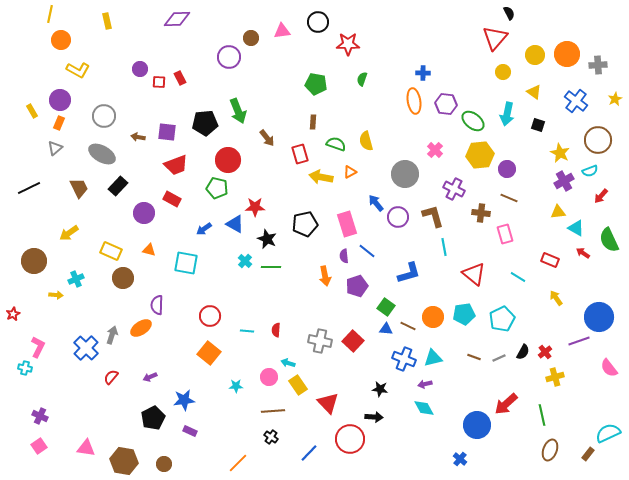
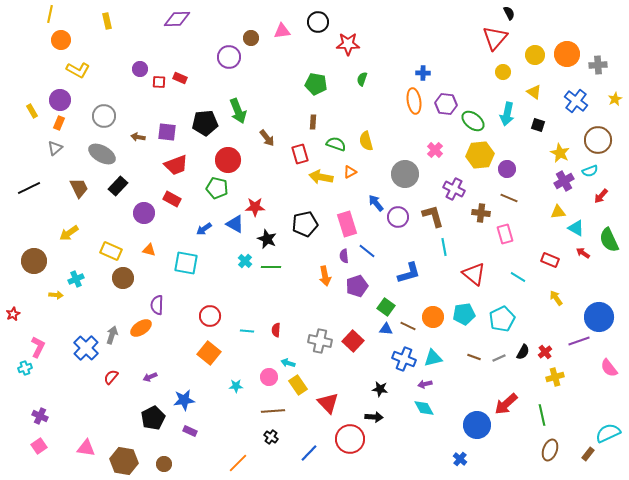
red rectangle at (180, 78): rotated 40 degrees counterclockwise
cyan cross at (25, 368): rotated 32 degrees counterclockwise
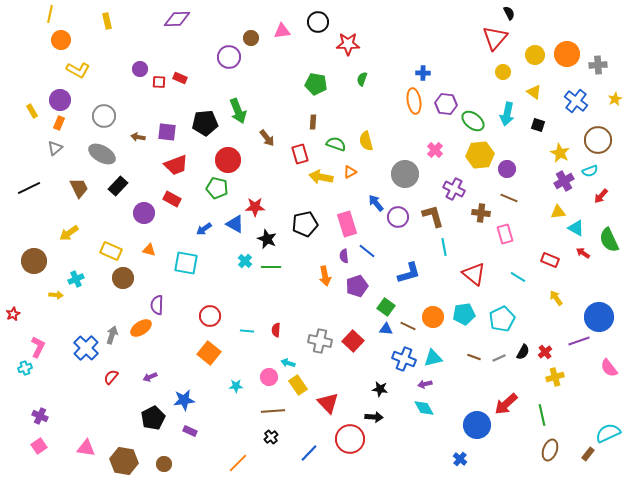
black cross at (271, 437): rotated 16 degrees clockwise
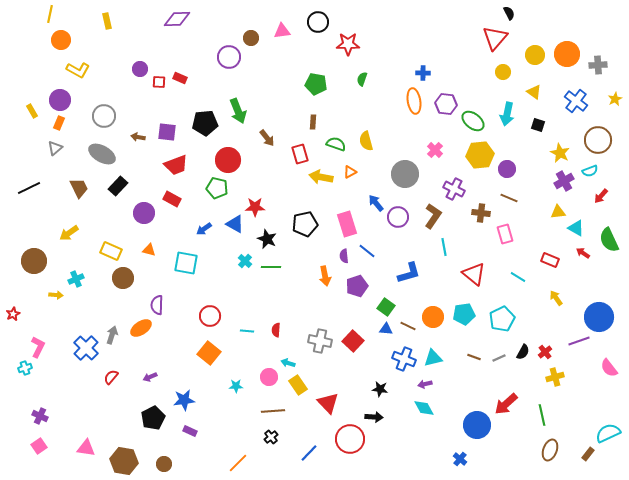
brown L-shape at (433, 216): rotated 50 degrees clockwise
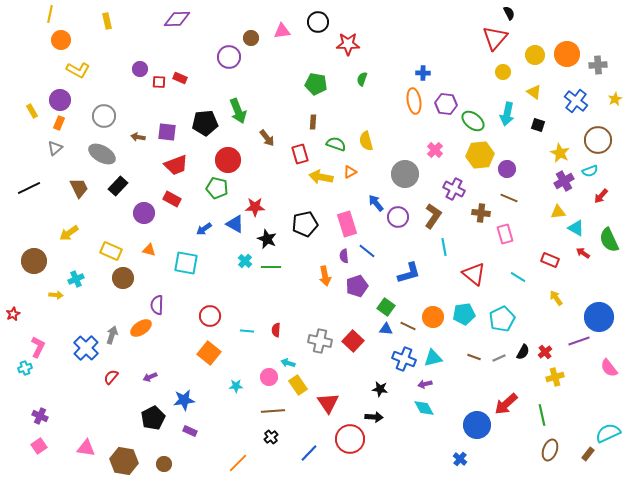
red triangle at (328, 403): rotated 10 degrees clockwise
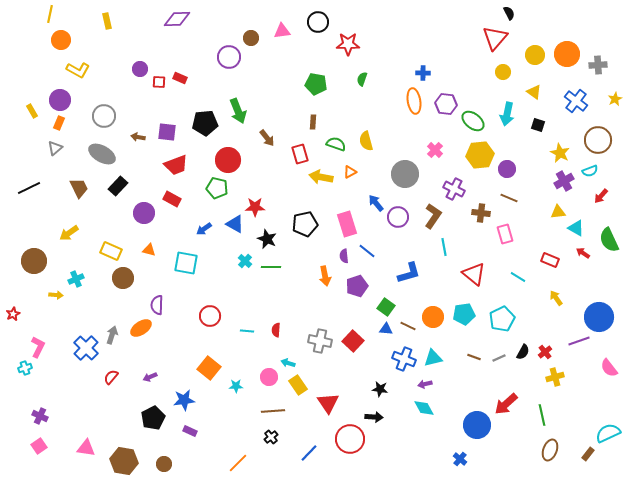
orange square at (209, 353): moved 15 px down
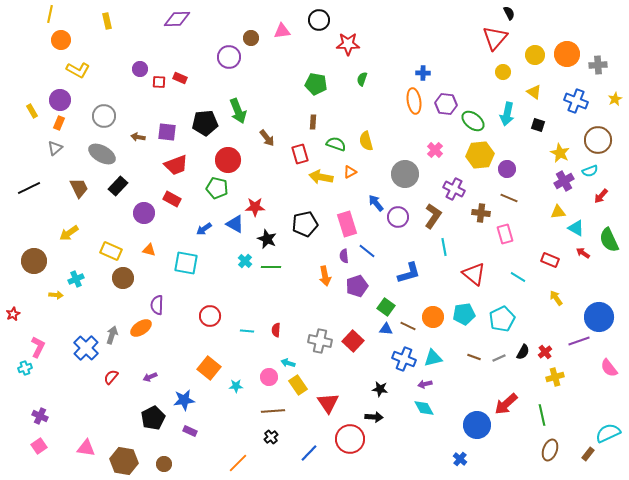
black circle at (318, 22): moved 1 px right, 2 px up
blue cross at (576, 101): rotated 15 degrees counterclockwise
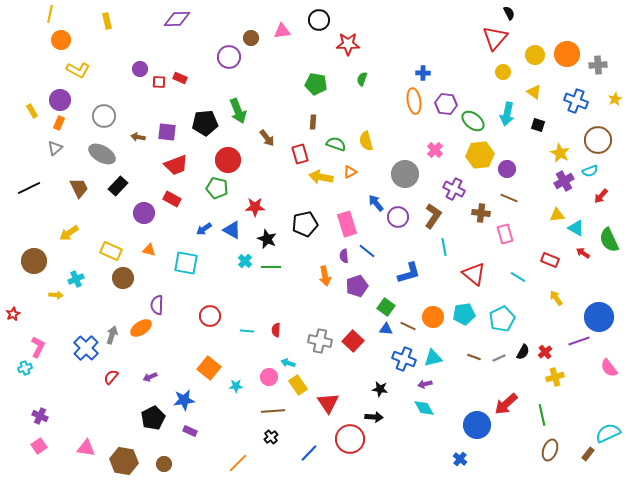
yellow triangle at (558, 212): moved 1 px left, 3 px down
blue triangle at (235, 224): moved 3 px left, 6 px down
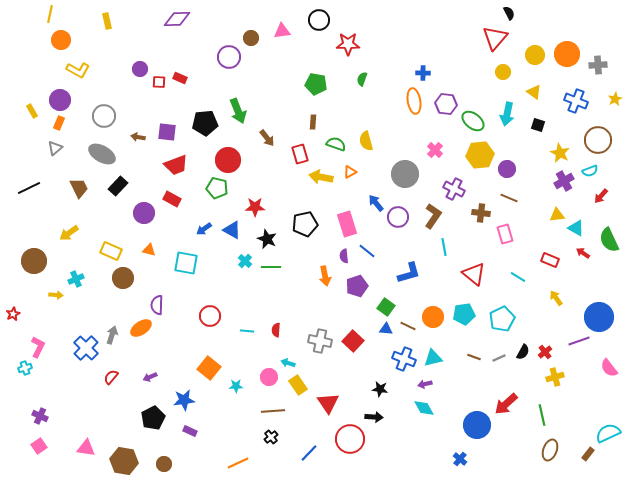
orange line at (238, 463): rotated 20 degrees clockwise
